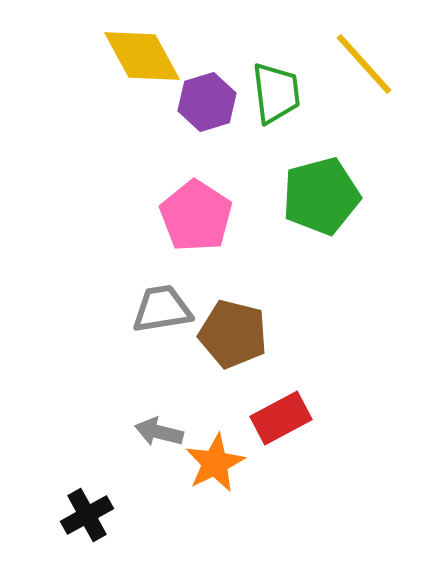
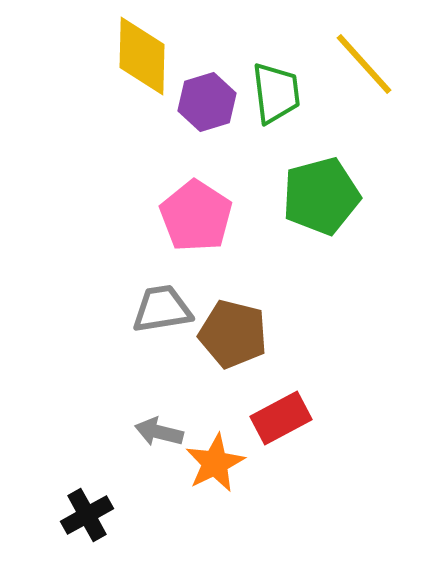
yellow diamond: rotated 30 degrees clockwise
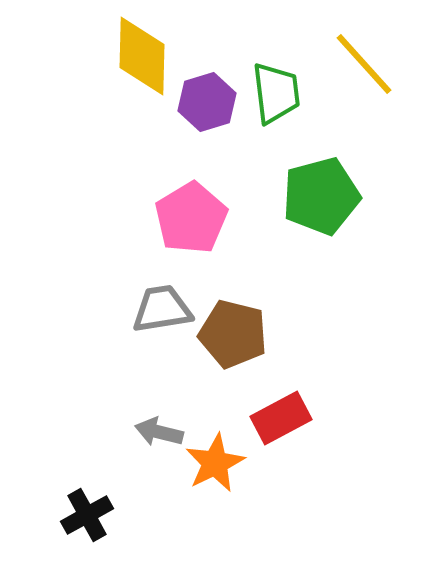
pink pentagon: moved 5 px left, 2 px down; rotated 8 degrees clockwise
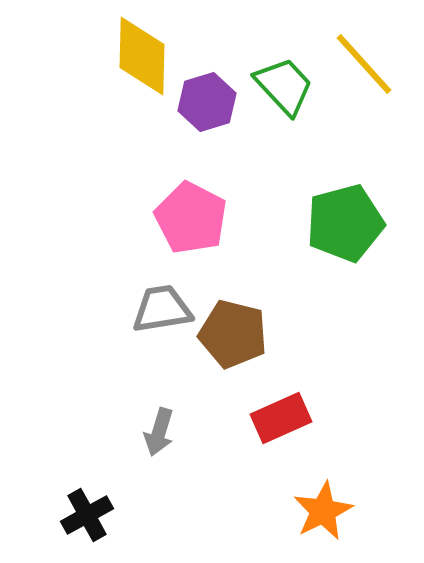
green trapezoid: moved 8 px right, 7 px up; rotated 36 degrees counterclockwise
green pentagon: moved 24 px right, 27 px down
pink pentagon: rotated 14 degrees counterclockwise
red rectangle: rotated 4 degrees clockwise
gray arrow: rotated 87 degrees counterclockwise
orange star: moved 108 px right, 48 px down
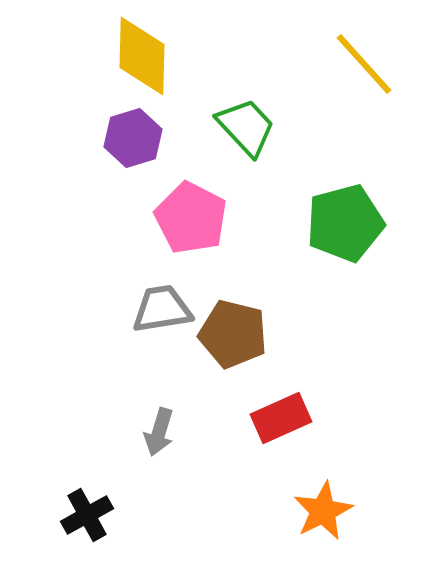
green trapezoid: moved 38 px left, 41 px down
purple hexagon: moved 74 px left, 36 px down
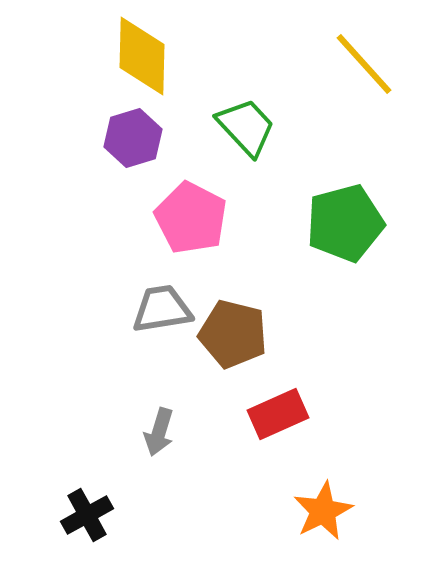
red rectangle: moved 3 px left, 4 px up
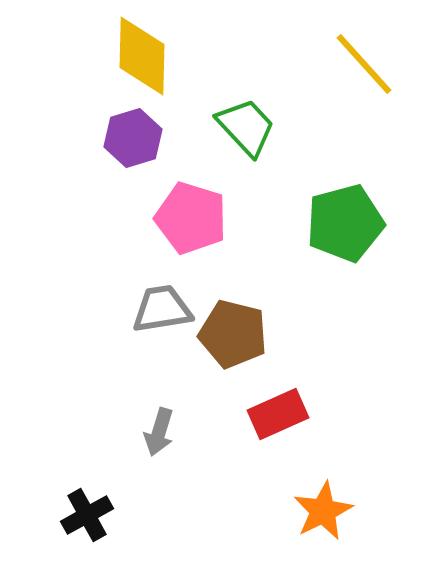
pink pentagon: rotated 10 degrees counterclockwise
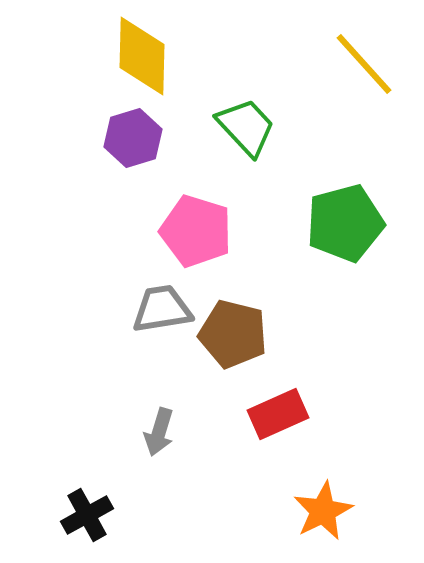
pink pentagon: moved 5 px right, 13 px down
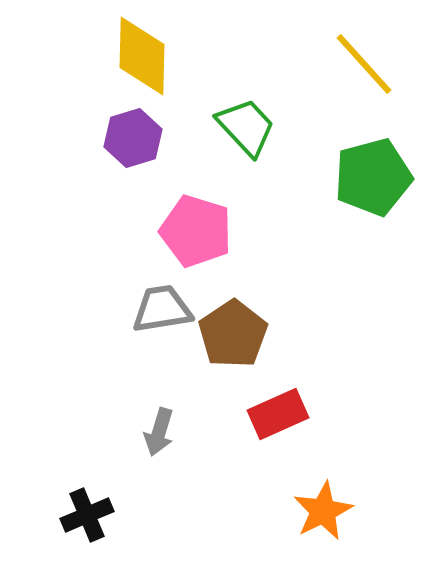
green pentagon: moved 28 px right, 46 px up
brown pentagon: rotated 24 degrees clockwise
black cross: rotated 6 degrees clockwise
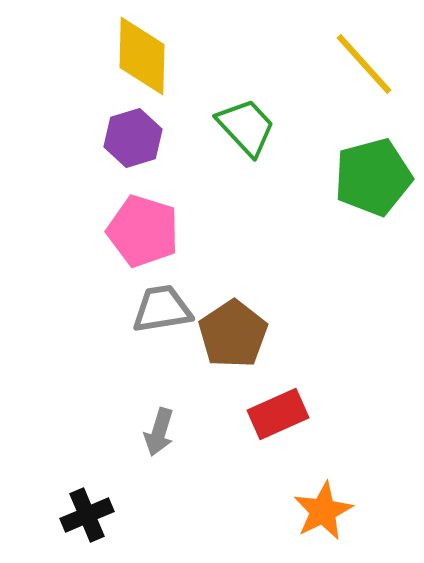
pink pentagon: moved 53 px left
